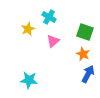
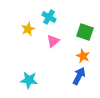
orange star: moved 2 px down
blue arrow: moved 9 px left, 2 px down
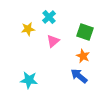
cyan cross: rotated 16 degrees clockwise
yellow star: rotated 16 degrees clockwise
blue arrow: rotated 78 degrees counterclockwise
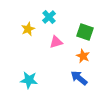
yellow star: rotated 16 degrees counterclockwise
pink triangle: moved 3 px right, 1 px down; rotated 24 degrees clockwise
blue arrow: moved 2 px down
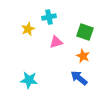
cyan cross: rotated 32 degrees clockwise
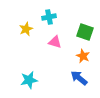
yellow star: moved 2 px left
pink triangle: moved 1 px left; rotated 32 degrees clockwise
cyan star: rotated 18 degrees counterclockwise
